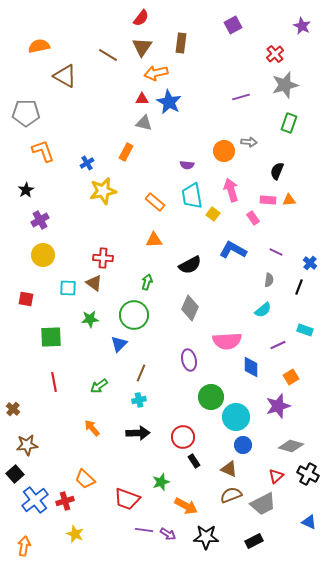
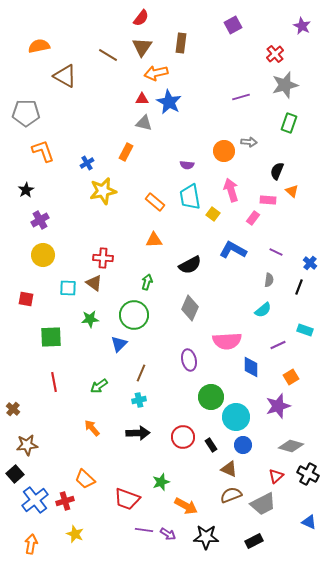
cyan trapezoid at (192, 196): moved 2 px left, 1 px down
orange triangle at (289, 200): moved 3 px right, 9 px up; rotated 48 degrees clockwise
pink rectangle at (253, 218): rotated 72 degrees clockwise
black rectangle at (194, 461): moved 17 px right, 16 px up
orange arrow at (24, 546): moved 7 px right, 2 px up
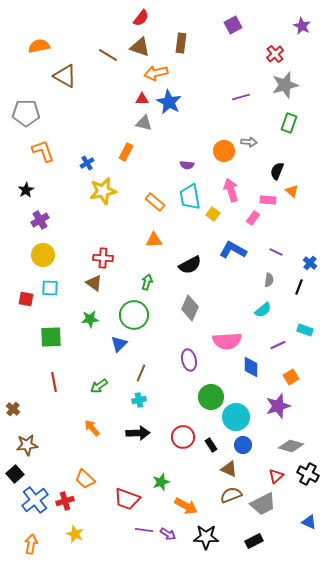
brown triangle at (142, 47): moved 2 px left; rotated 45 degrees counterclockwise
cyan square at (68, 288): moved 18 px left
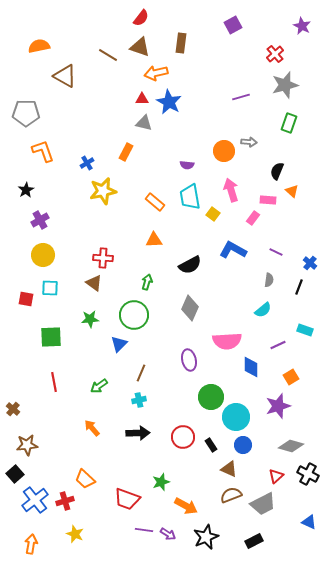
black star at (206, 537): rotated 25 degrees counterclockwise
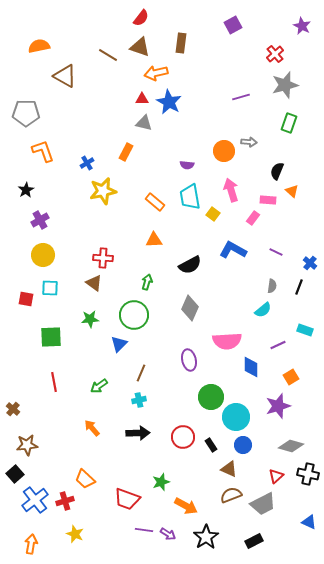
gray semicircle at (269, 280): moved 3 px right, 6 px down
black cross at (308, 474): rotated 15 degrees counterclockwise
black star at (206, 537): rotated 10 degrees counterclockwise
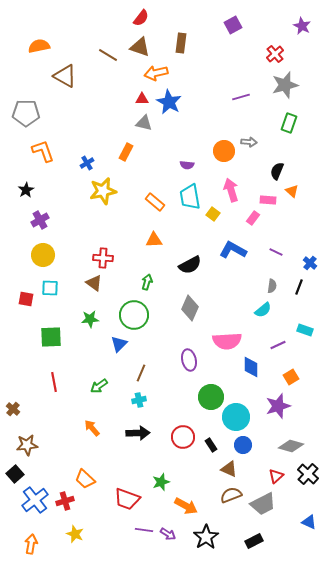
black cross at (308, 474): rotated 30 degrees clockwise
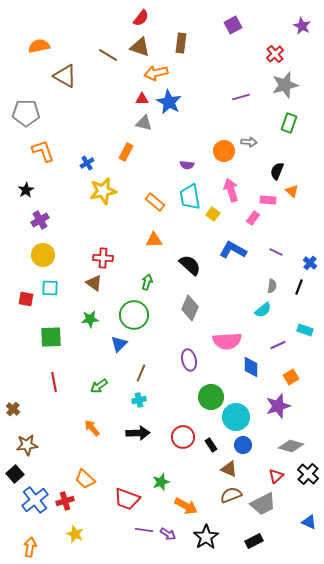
black semicircle at (190, 265): rotated 110 degrees counterclockwise
orange arrow at (31, 544): moved 1 px left, 3 px down
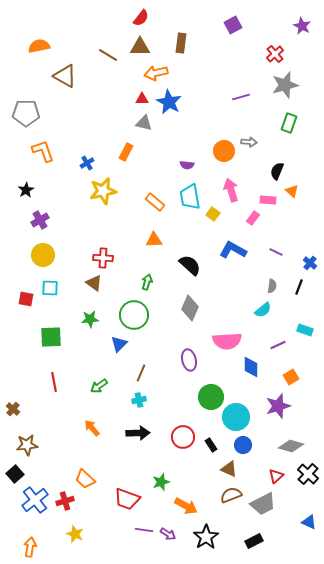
brown triangle at (140, 47): rotated 20 degrees counterclockwise
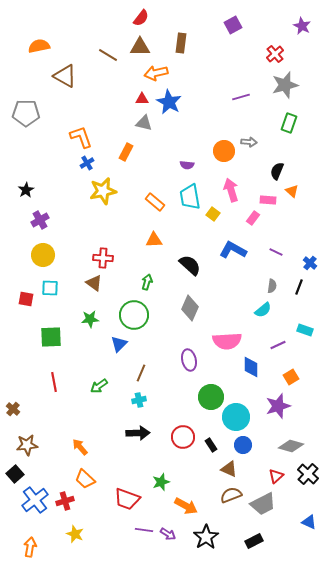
orange L-shape at (43, 151): moved 38 px right, 14 px up
orange arrow at (92, 428): moved 12 px left, 19 px down
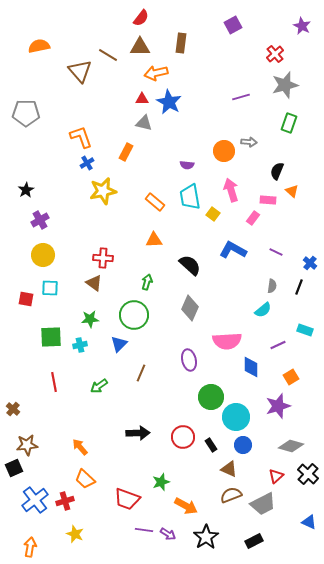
brown triangle at (65, 76): moved 15 px right, 5 px up; rotated 20 degrees clockwise
cyan cross at (139, 400): moved 59 px left, 55 px up
black square at (15, 474): moved 1 px left, 6 px up; rotated 18 degrees clockwise
